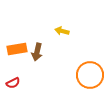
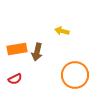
orange circle: moved 15 px left
red semicircle: moved 2 px right, 4 px up
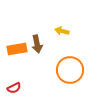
brown arrow: moved 8 px up; rotated 24 degrees counterclockwise
orange circle: moved 5 px left, 5 px up
red semicircle: moved 1 px left, 9 px down
